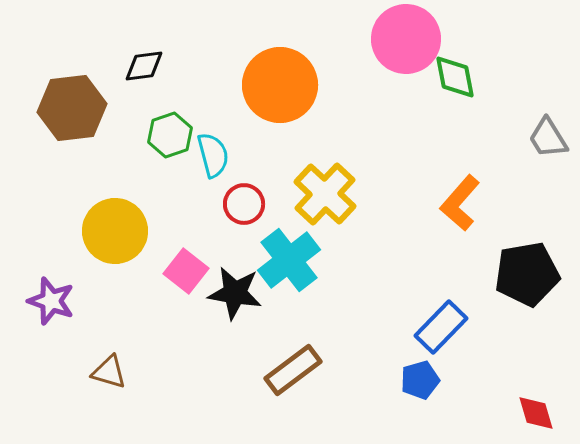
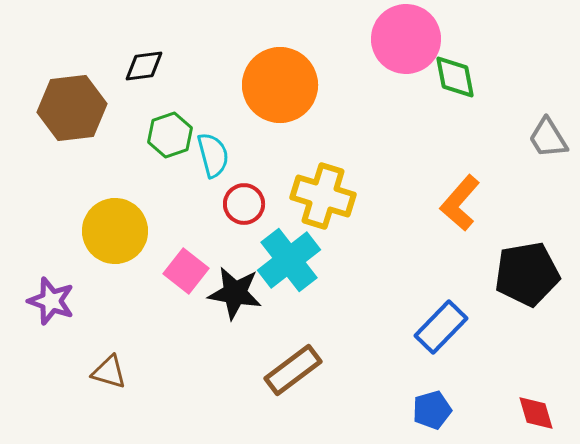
yellow cross: moved 2 px left, 2 px down; rotated 26 degrees counterclockwise
blue pentagon: moved 12 px right, 30 px down
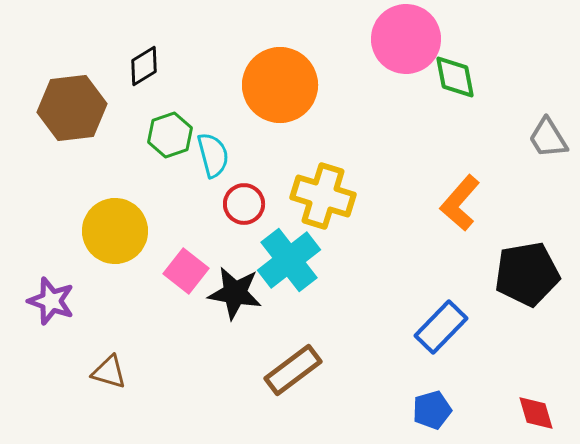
black diamond: rotated 24 degrees counterclockwise
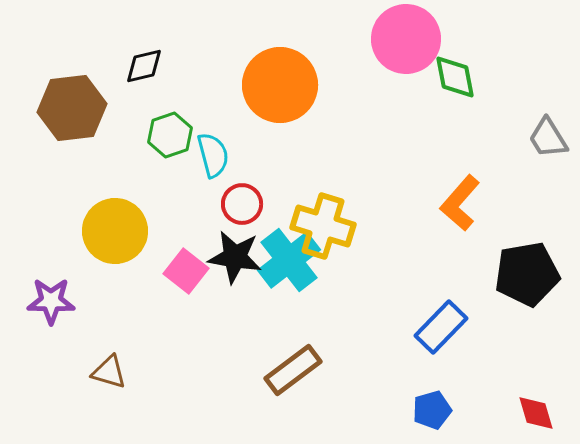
black diamond: rotated 18 degrees clockwise
yellow cross: moved 30 px down
red circle: moved 2 px left
black star: moved 36 px up
purple star: rotated 18 degrees counterclockwise
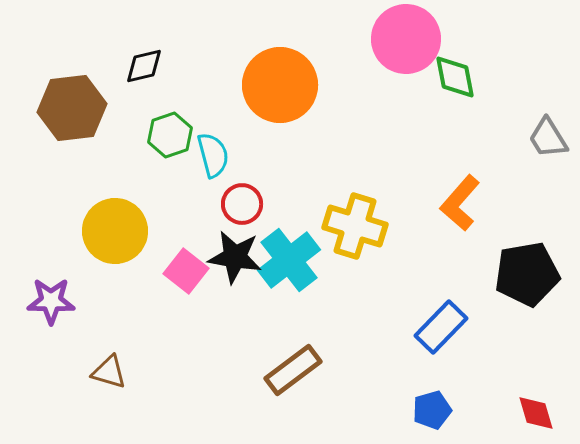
yellow cross: moved 32 px right
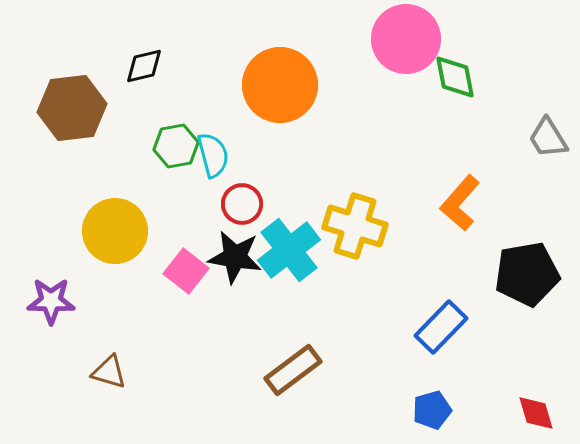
green hexagon: moved 6 px right, 11 px down; rotated 9 degrees clockwise
cyan cross: moved 10 px up
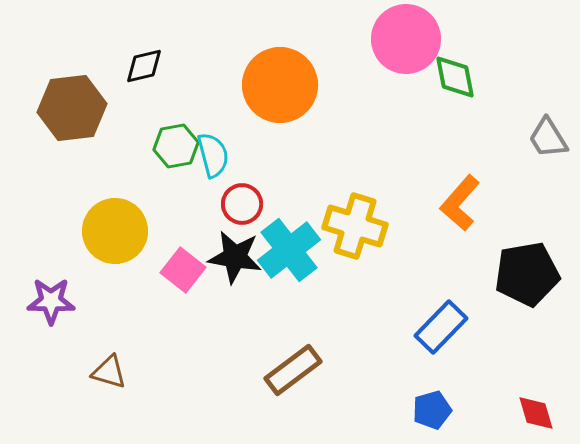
pink square: moved 3 px left, 1 px up
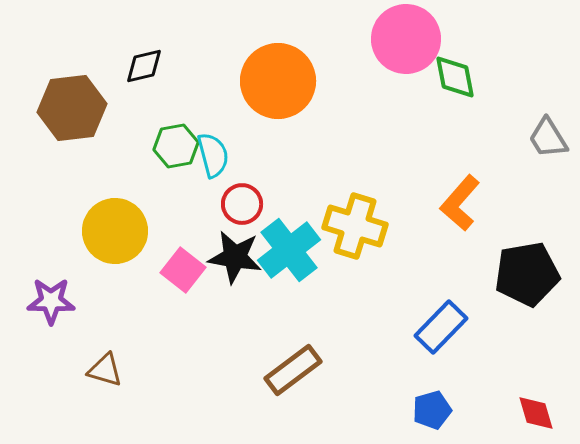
orange circle: moved 2 px left, 4 px up
brown triangle: moved 4 px left, 2 px up
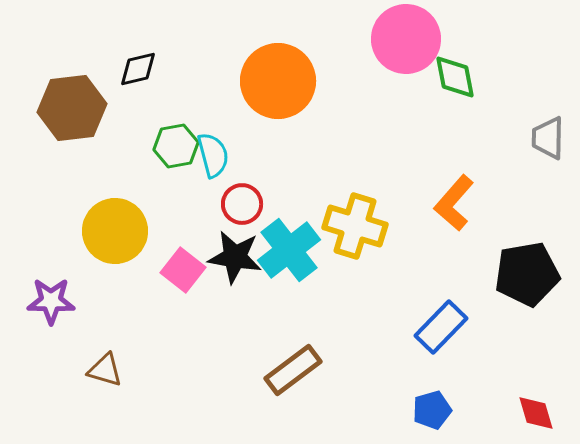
black diamond: moved 6 px left, 3 px down
gray trapezoid: rotated 33 degrees clockwise
orange L-shape: moved 6 px left
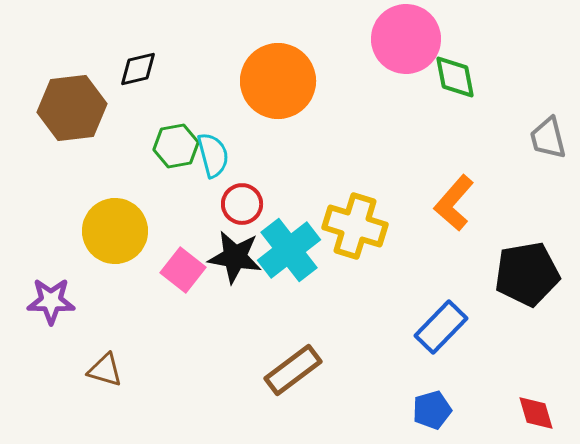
gray trapezoid: rotated 15 degrees counterclockwise
